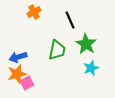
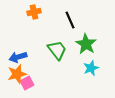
orange cross: rotated 16 degrees clockwise
green trapezoid: rotated 50 degrees counterclockwise
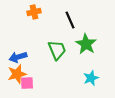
green trapezoid: rotated 15 degrees clockwise
cyan star: moved 10 px down
pink square: rotated 24 degrees clockwise
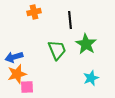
black line: rotated 18 degrees clockwise
blue arrow: moved 4 px left
pink square: moved 4 px down
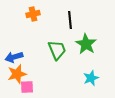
orange cross: moved 1 px left, 2 px down
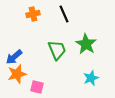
black line: moved 6 px left, 6 px up; rotated 18 degrees counterclockwise
blue arrow: rotated 24 degrees counterclockwise
pink square: moved 10 px right; rotated 16 degrees clockwise
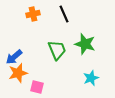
green star: moved 1 px left; rotated 15 degrees counterclockwise
orange star: moved 1 px right, 1 px up
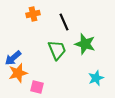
black line: moved 8 px down
blue arrow: moved 1 px left, 1 px down
cyan star: moved 5 px right
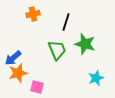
black line: moved 2 px right; rotated 42 degrees clockwise
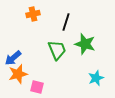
orange star: moved 1 px down
